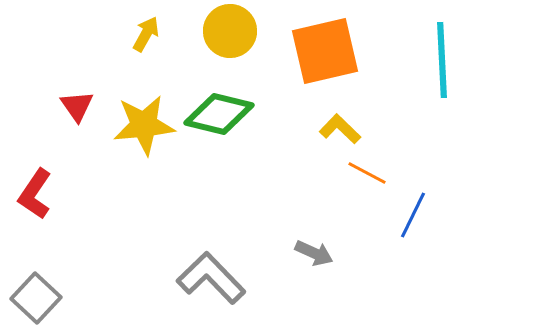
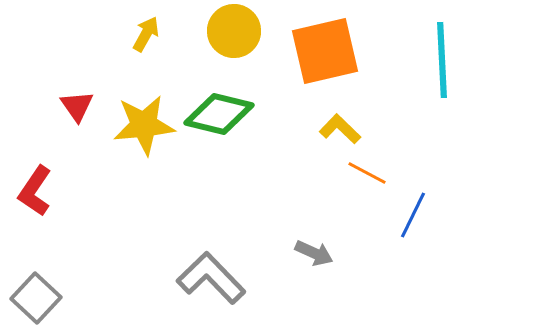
yellow circle: moved 4 px right
red L-shape: moved 3 px up
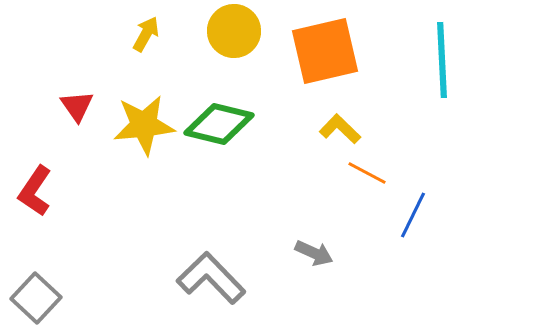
green diamond: moved 10 px down
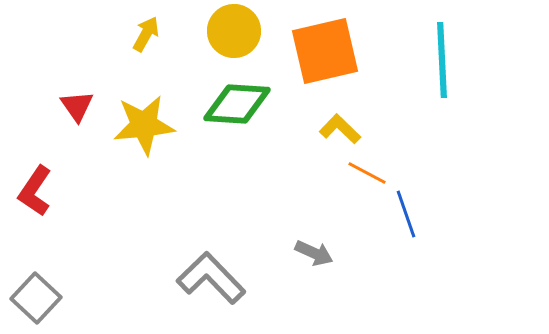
green diamond: moved 18 px right, 20 px up; rotated 10 degrees counterclockwise
blue line: moved 7 px left, 1 px up; rotated 45 degrees counterclockwise
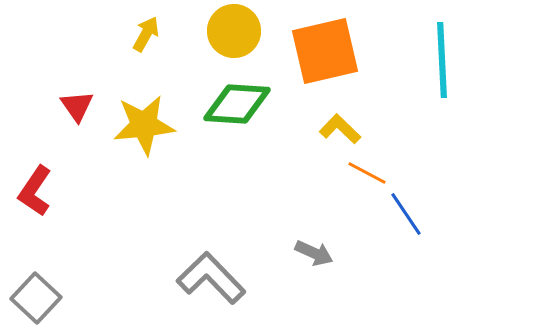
blue line: rotated 15 degrees counterclockwise
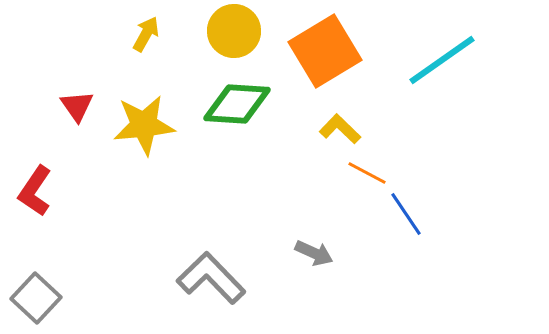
orange square: rotated 18 degrees counterclockwise
cyan line: rotated 58 degrees clockwise
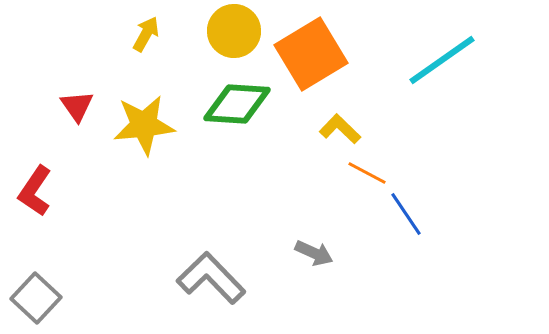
orange square: moved 14 px left, 3 px down
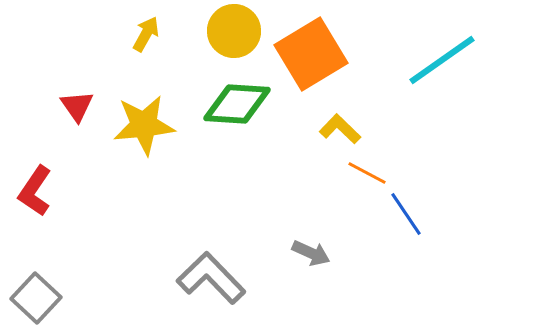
gray arrow: moved 3 px left
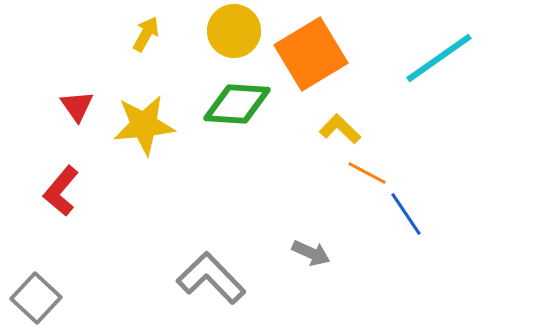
cyan line: moved 3 px left, 2 px up
red L-shape: moved 26 px right; rotated 6 degrees clockwise
